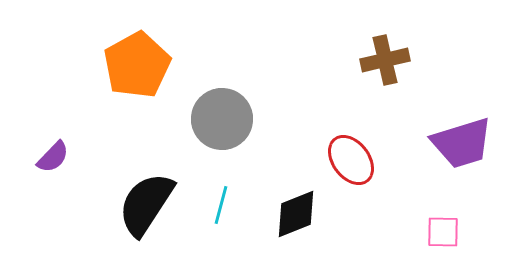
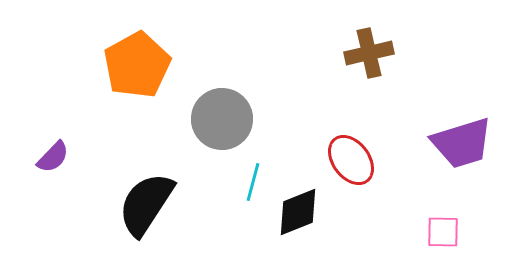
brown cross: moved 16 px left, 7 px up
cyan line: moved 32 px right, 23 px up
black diamond: moved 2 px right, 2 px up
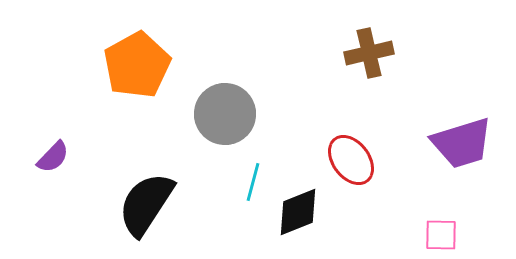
gray circle: moved 3 px right, 5 px up
pink square: moved 2 px left, 3 px down
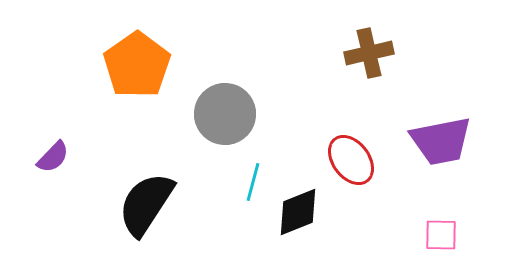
orange pentagon: rotated 6 degrees counterclockwise
purple trapezoid: moved 21 px left, 2 px up; rotated 6 degrees clockwise
